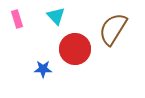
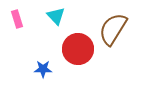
red circle: moved 3 px right
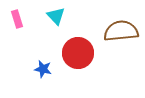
brown semicircle: moved 8 px right, 2 px down; rotated 52 degrees clockwise
red circle: moved 4 px down
blue star: rotated 12 degrees clockwise
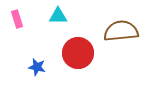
cyan triangle: moved 2 px right; rotated 48 degrees counterclockwise
blue star: moved 6 px left, 2 px up
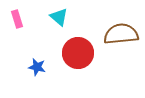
cyan triangle: moved 1 px right, 1 px down; rotated 42 degrees clockwise
brown semicircle: moved 3 px down
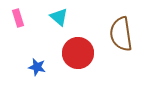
pink rectangle: moved 1 px right, 1 px up
brown semicircle: rotated 92 degrees counterclockwise
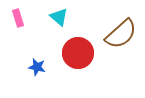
brown semicircle: rotated 124 degrees counterclockwise
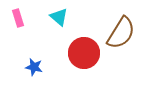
brown semicircle: moved 1 px up; rotated 16 degrees counterclockwise
red circle: moved 6 px right
blue star: moved 3 px left
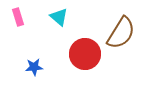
pink rectangle: moved 1 px up
red circle: moved 1 px right, 1 px down
blue star: rotated 18 degrees counterclockwise
